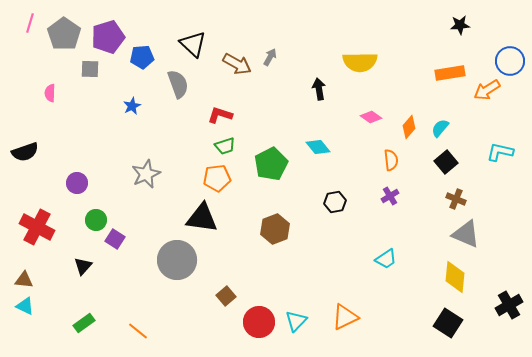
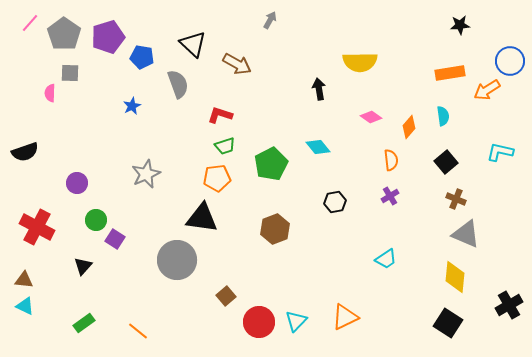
pink line at (30, 23): rotated 24 degrees clockwise
blue pentagon at (142, 57): rotated 15 degrees clockwise
gray arrow at (270, 57): moved 37 px up
gray square at (90, 69): moved 20 px left, 4 px down
cyan semicircle at (440, 128): moved 3 px right, 12 px up; rotated 132 degrees clockwise
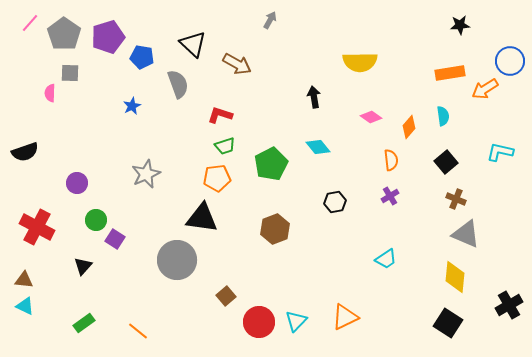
black arrow at (319, 89): moved 5 px left, 8 px down
orange arrow at (487, 90): moved 2 px left, 1 px up
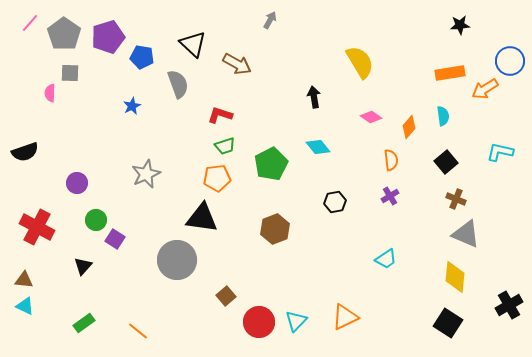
yellow semicircle at (360, 62): rotated 120 degrees counterclockwise
